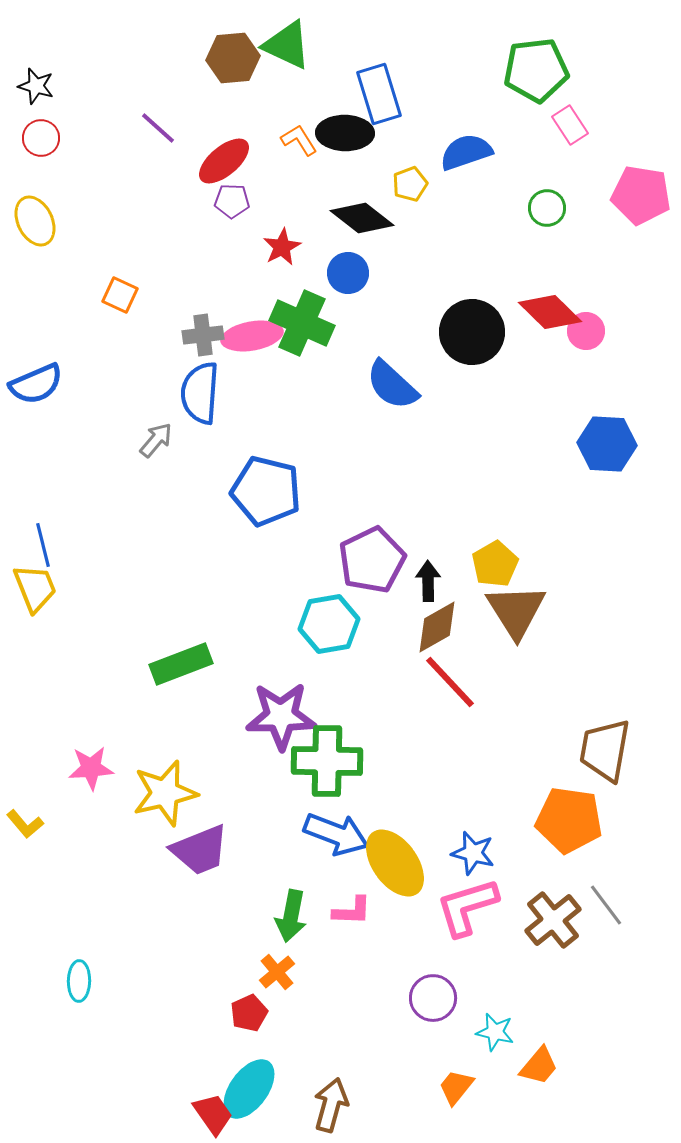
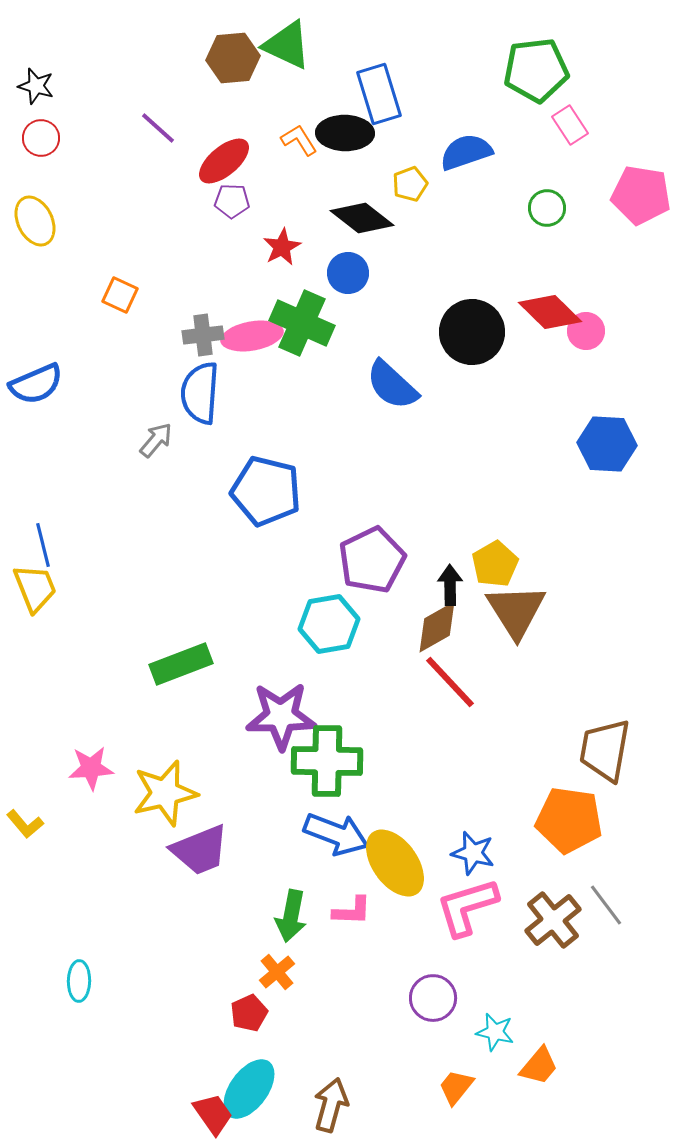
black arrow at (428, 581): moved 22 px right, 4 px down
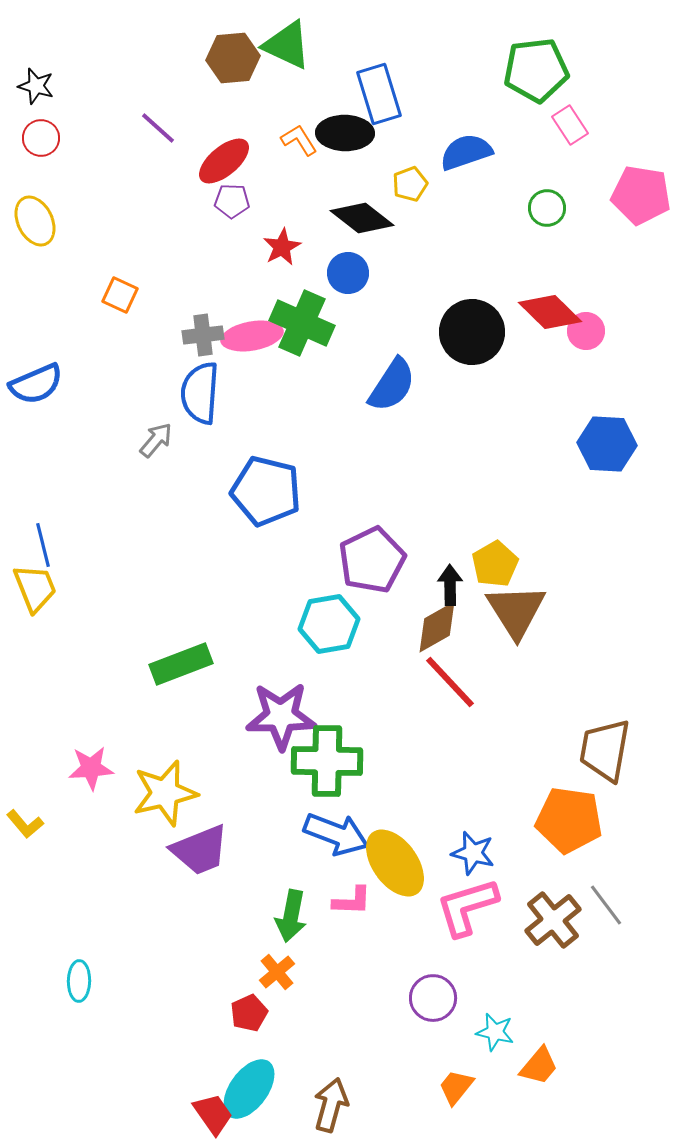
blue semicircle at (392, 385): rotated 100 degrees counterclockwise
pink L-shape at (352, 911): moved 10 px up
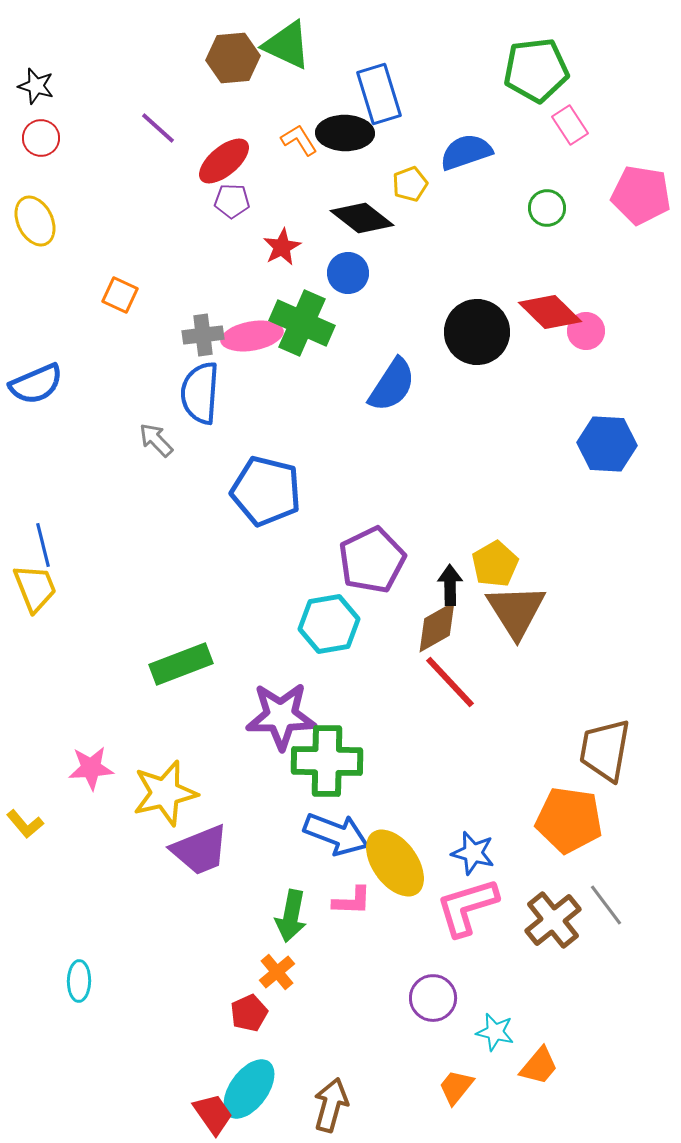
black circle at (472, 332): moved 5 px right
gray arrow at (156, 440): rotated 84 degrees counterclockwise
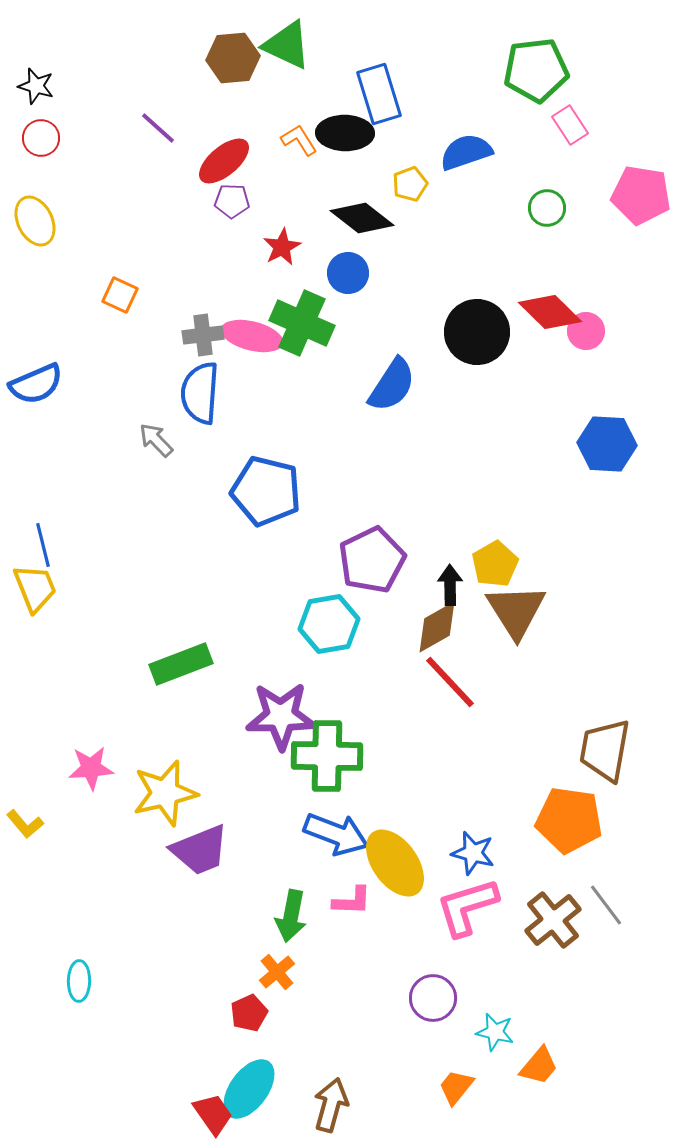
pink ellipse at (252, 336): rotated 24 degrees clockwise
green cross at (327, 761): moved 5 px up
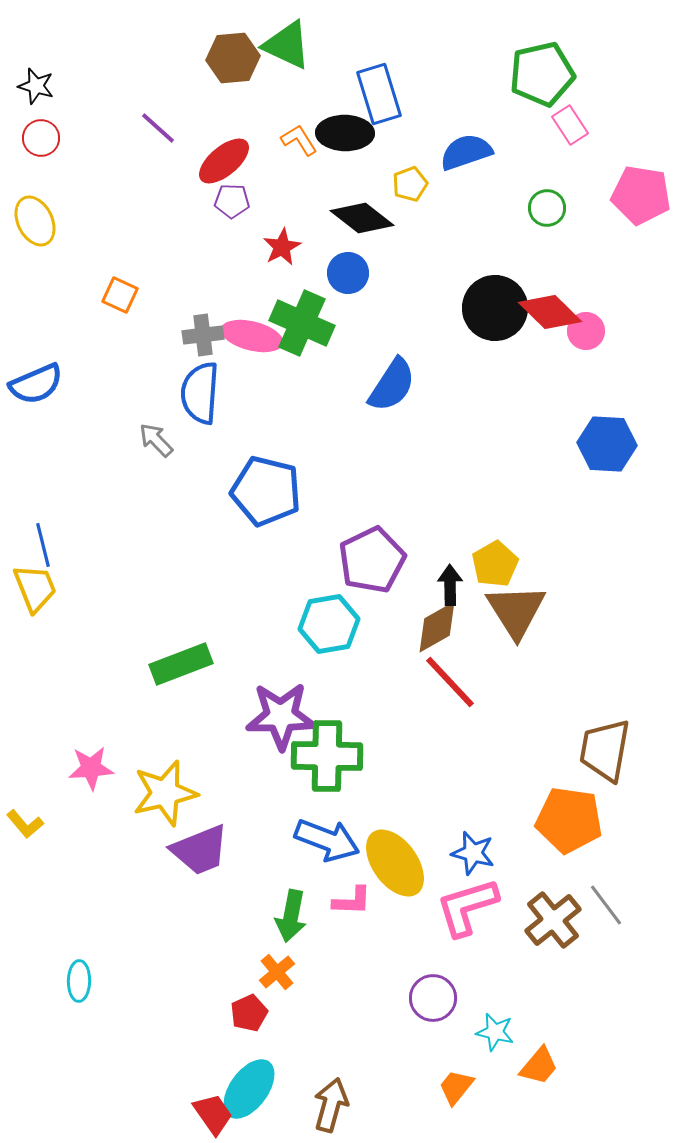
green pentagon at (536, 70): moved 6 px right, 4 px down; rotated 6 degrees counterclockwise
black circle at (477, 332): moved 18 px right, 24 px up
blue arrow at (336, 834): moved 9 px left, 6 px down
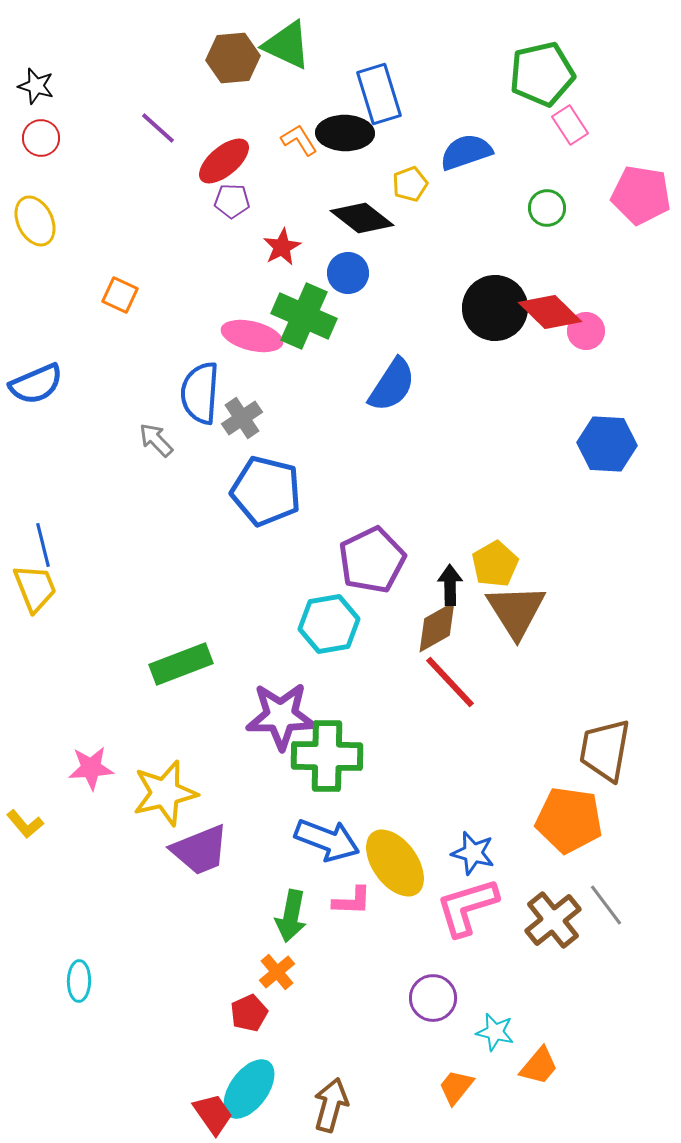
green cross at (302, 323): moved 2 px right, 7 px up
gray cross at (203, 335): moved 39 px right, 83 px down; rotated 27 degrees counterclockwise
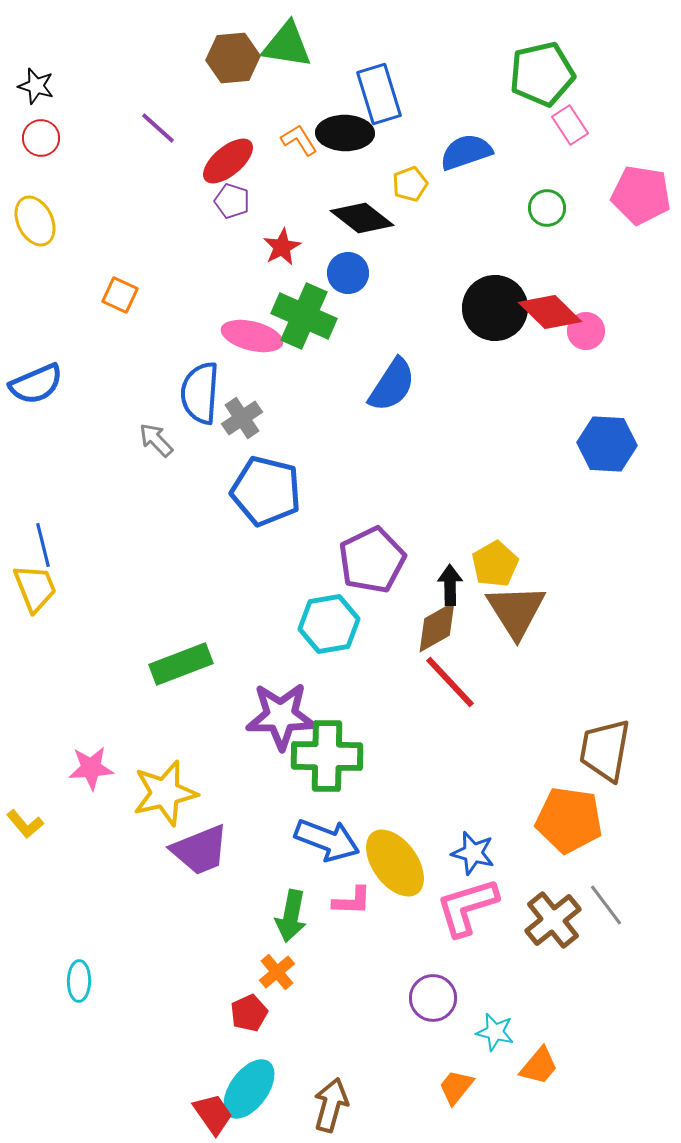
green triangle at (287, 45): rotated 16 degrees counterclockwise
red ellipse at (224, 161): moved 4 px right
purple pentagon at (232, 201): rotated 16 degrees clockwise
